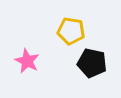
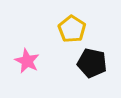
yellow pentagon: moved 1 px right, 2 px up; rotated 24 degrees clockwise
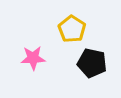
pink star: moved 6 px right, 3 px up; rotated 30 degrees counterclockwise
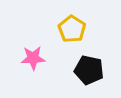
black pentagon: moved 3 px left, 7 px down
